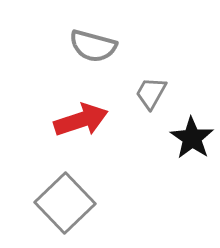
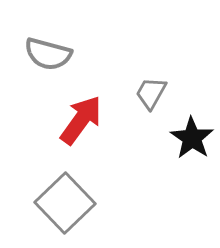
gray semicircle: moved 45 px left, 8 px down
red arrow: rotated 36 degrees counterclockwise
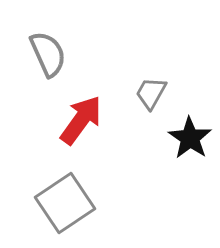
gray semicircle: rotated 129 degrees counterclockwise
black star: moved 2 px left
gray square: rotated 10 degrees clockwise
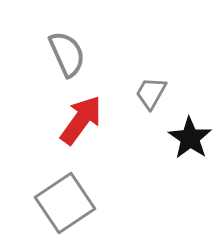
gray semicircle: moved 19 px right
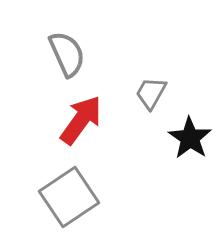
gray square: moved 4 px right, 6 px up
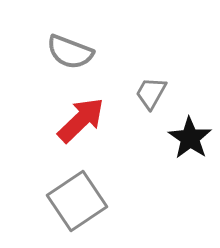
gray semicircle: moved 3 px right, 2 px up; rotated 135 degrees clockwise
red arrow: rotated 10 degrees clockwise
gray square: moved 8 px right, 4 px down
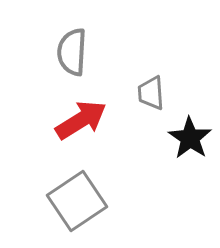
gray semicircle: moved 2 px right; rotated 72 degrees clockwise
gray trapezoid: rotated 33 degrees counterclockwise
red arrow: rotated 12 degrees clockwise
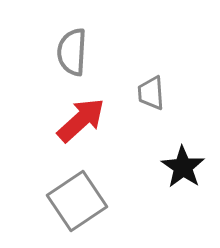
red arrow: rotated 10 degrees counterclockwise
black star: moved 7 px left, 29 px down
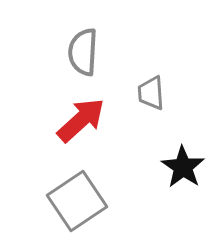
gray semicircle: moved 11 px right
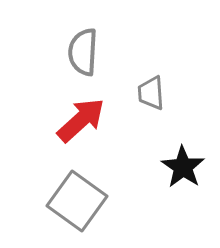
gray square: rotated 20 degrees counterclockwise
